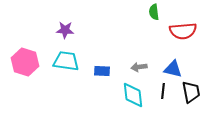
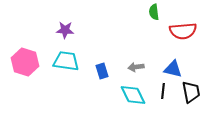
gray arrow: moved 3 px left
blue rectangle: rotated 70 degrees clockwise
cyan diamond: rotated 20 degrees counterclockwise
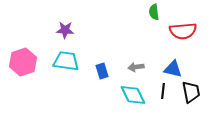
pink hexagon: moved 2 px left; rotated 24 degrees clockwise
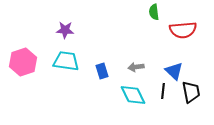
red semicircle: moved 1 px up
blue triangle: moved 1 px right, 2 px down; rotated 30 degrees clockwise
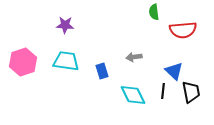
purple star: moved 5 px up
gray arrow: moved 2 px left, 10 px up
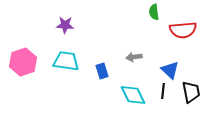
blue triangle: moved 4 px left, 1 px up
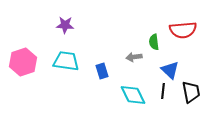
green semicircle: moved 30 px down
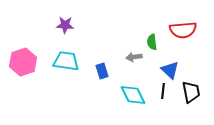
green semicircle: moved 2 px left
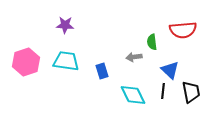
pink hexagon: moved 3 px right
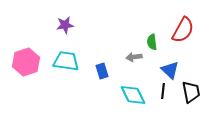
purple star: rotated 12 degrees counterclockwise
red semicircle: rotated 56 degrees counterclockwise
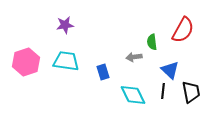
blue rectangle: moved 1 px right, 1 px down
